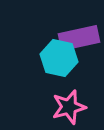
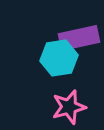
cyan hexagon: rotated 21 degrees counterclockwise
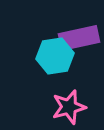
cyan hexagon: moved 4 px left, 2 px up
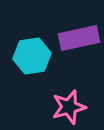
cyan hexagon: moved 23 px left
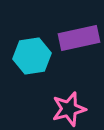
pink star: moved 2 px down
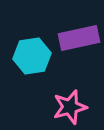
pink star: moved 1 px right, 2 px up
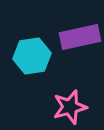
purple rectangle: moved 1 px right, 1 px up
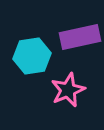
pink star: moved 2 px left, 17 px up; rotated 8 degrees counterclockwise
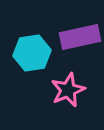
cyan hexagon: moved 3 px up
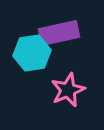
purple rectangle: moved 21 px left, 4 px up
